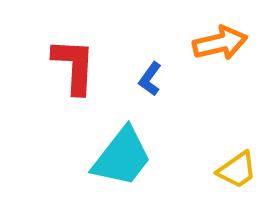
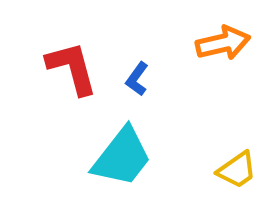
orange arrow: moved 3 px right
red L-shape: moved 2 px left, 2 px down; rotated 18 degrees counterclockwise
blue L-shape: moved 13 px left
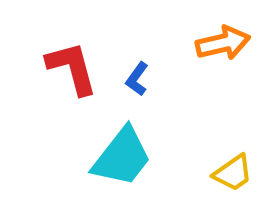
yellow trapezoid: moved 4 px left, 3 px down
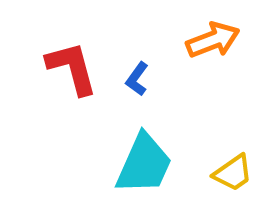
orange arrow: moved 10 px left, 3 px up; rotated 8 degrees counterclockwise
cyan trapezoid: moved 22 px right, 7 px down; rotated 14 degrees counterclockwise
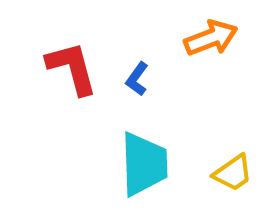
orange arrow: moved 2 px left, 2 px up
cyan trapezoid: rotated 26 degrees counterclockwise
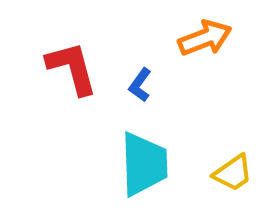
orange arrow: moved 6 px left
blue L-shape: moved 3 px right, 6 px down
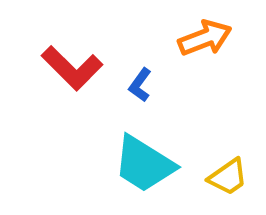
red L-shape: rotated 150 degrees clockwise
cyan trapezoid: rotated 124 degrees clockwise
yellow trapezoid: moved 5 px left, 4 px down
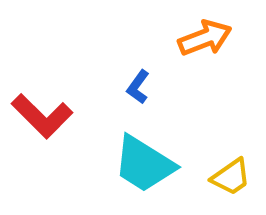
red L-shape: moved 30 px left, 48 px down
blue L-shape: moved 2 px left, 2 px down
yellow trapezoid: moved 3 px right
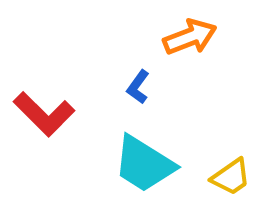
orange arrow: moved 15 px left, 1 px up
red L-shape: moved 2 px right, 2 px up
